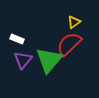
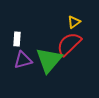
white rectangle: rotated 72 degrees clockwise
purple triangle: rotated 36 degrees clockwise
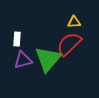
yellow triangle: rotated 32 degrees clockwise
green triangle: moved 1 px left, 1 px up
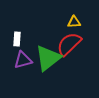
green triangle: moved 1 px up; rotated 12 degrees clockwise
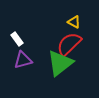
yellow triangle: rotated 32 degrees clockwise
white rectangle: rotated 40 degrees counterclockwise
green triangle: moved 12 px right, 5 px down
